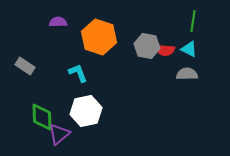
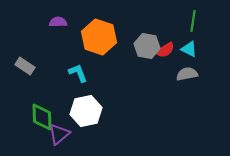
red semicircle: rotated 36 degrees counterclockwise
gray semicircle: rotated 10 degrees counterclockwise
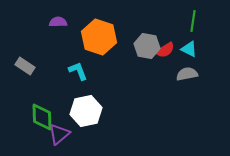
cyan L-shape: moved 2 px up
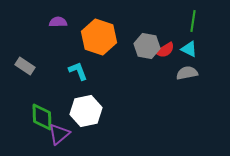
gray semicircle: moved 1 px up
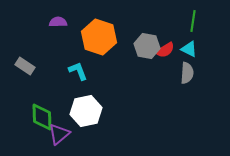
gray semicircle: rotated 105 degrees clockwise
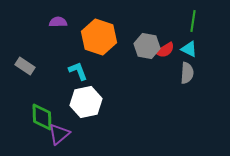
white hexagon: moved 9 px up
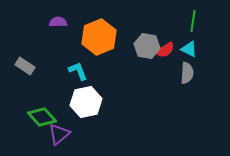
orange hexagon: rotated 20 degrees clockwise
green diamond: rotated 40 degrees counterclockwise
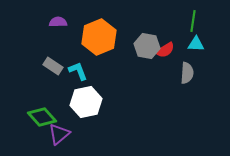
cyan triangle: moved 7 px right, 5 px up; rotated 24 degrees counterclockwise
gray rectangle: moved 28 px right
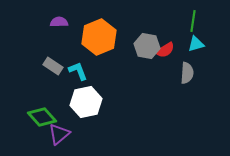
purple semicircle: moved 1 px right
cyan triangle: rotated 18 degrees counterclockwise
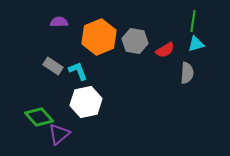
gray hexagon: moved 12 px left, 5 px up
green diamond: moved 3 px left
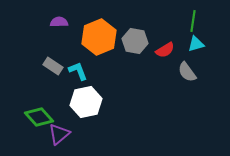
gray semicircle: moved 1 px up; rotated 140 degrees clockwise
